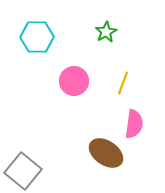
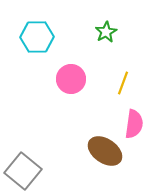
pink circle: moved 3 px left, 2 px up
brown ellipse: moved 1 px left, 2 px up
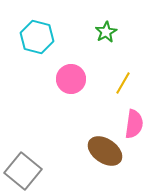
cyan hexagon: rotated 16 degrees clockwise
yellow line: rotated 10 degrees clockwise
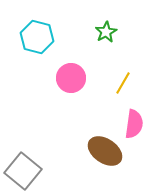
pink circle: moved 1 px up
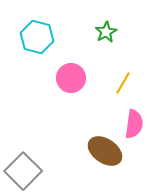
gray square: rotated 6 degrees clockwise
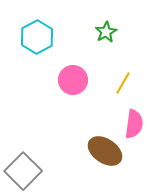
cyan hexagon: rotated 16 degrees clockwise
pink circle: moved 2 px right, 2 px down
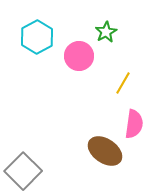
pink circle: moved 6 px right, 24 px up
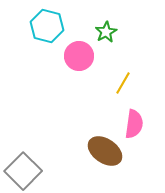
cyan hexagon: moved 10 px right, 11 px up; rotated 16 degrees counterclockwise
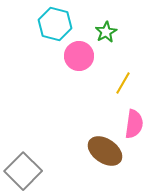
cyan hexagon: moved 8 px right, 2 px up
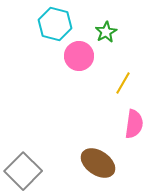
brown ellipse: moved 7 px left, 12 px down
